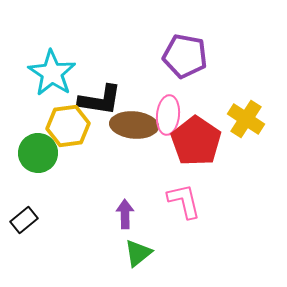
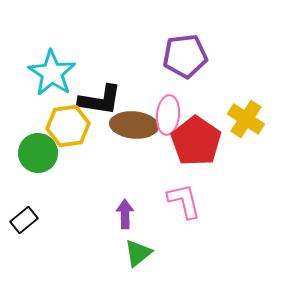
purple pentagon: rotated 18 degrees counterclockwise
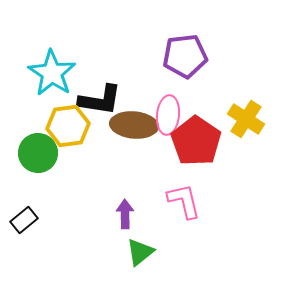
green triangle: moved 2 px right, 1 px up
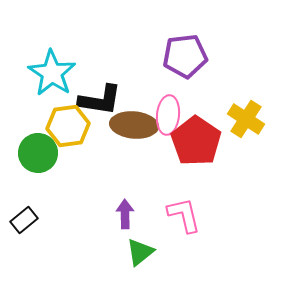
pink L-shape: moved 14 px down
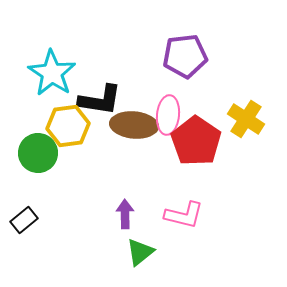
pink L-shape: rotated 117 degrees clockwise
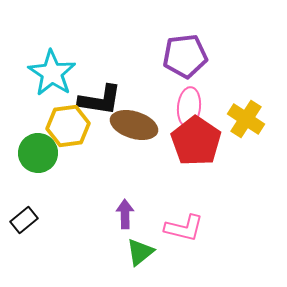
pink ellipse: moved 21 px right, 8 px up
brown ellipse: rotated 12 degrees clockwise
pink L-shape: moved 13 px down
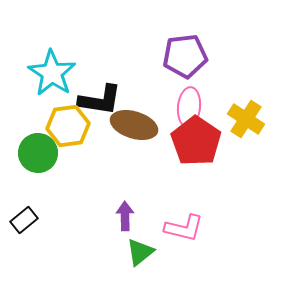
purple arrow: moved 2 px down
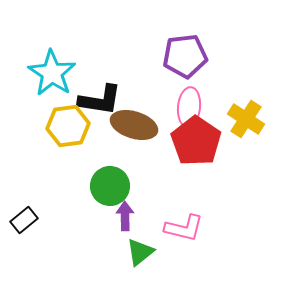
green circle: moved 72 px right, 33 px down
